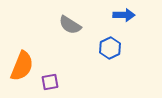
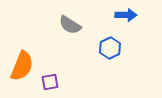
blue arrow: moved 2 px right
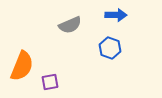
blue arrow: moved 10 px left
gray semicircle: rotated 55 degrees counterclockwise
blue hexagon: rotated 15 degrees counterclockwise
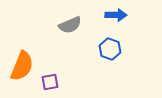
blue hexagon: moved 1 px down
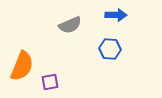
blue hexagon: rotated 15 degrees counterclockwise
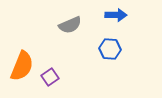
purple square: moved 5 px up; rotated 24 degrees counterclockwise
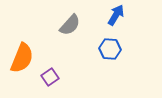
blue arrow: rotated 60 degrees counterclockwise
gray semicircle: rotated 25 degrees counterclockwise
orange semicircle: moved 8 px up
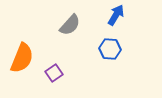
purple square: moved 4 px right, 4 px up
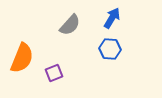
blue arrow: moved 4 px left, 3 px down
purple square: rotated 12 degrees clockwise
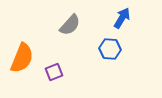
blue arrow: moved 10 px right
purple square: moved 1 px up
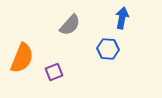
blue arrow: rotated 20 degrees counterclockwise
blue hexagon: moved 2 px left
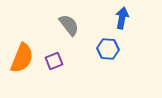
gray semicircle: moved 1 px left; rotated 80 degrees counterclockwise
purple square: moved 11 px up
